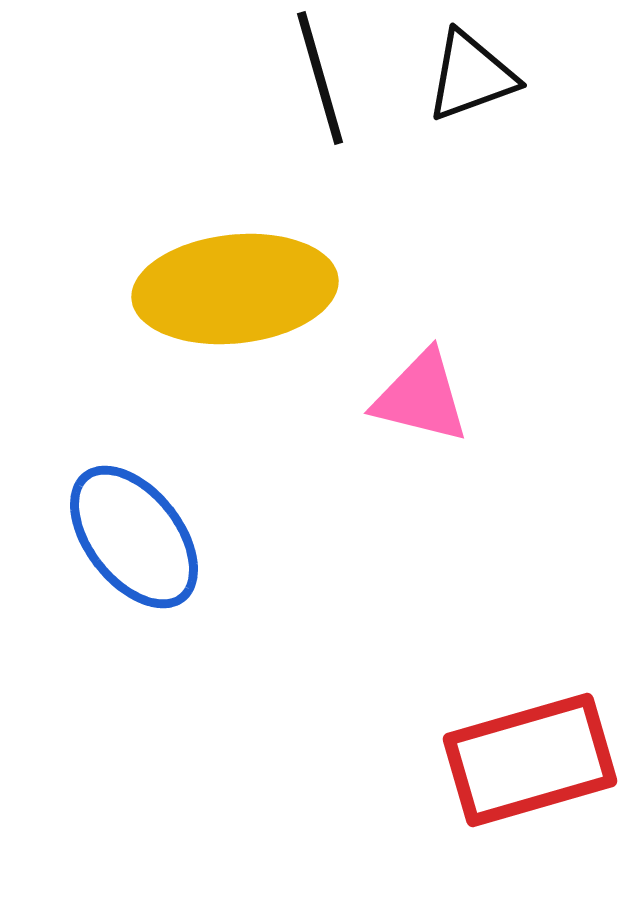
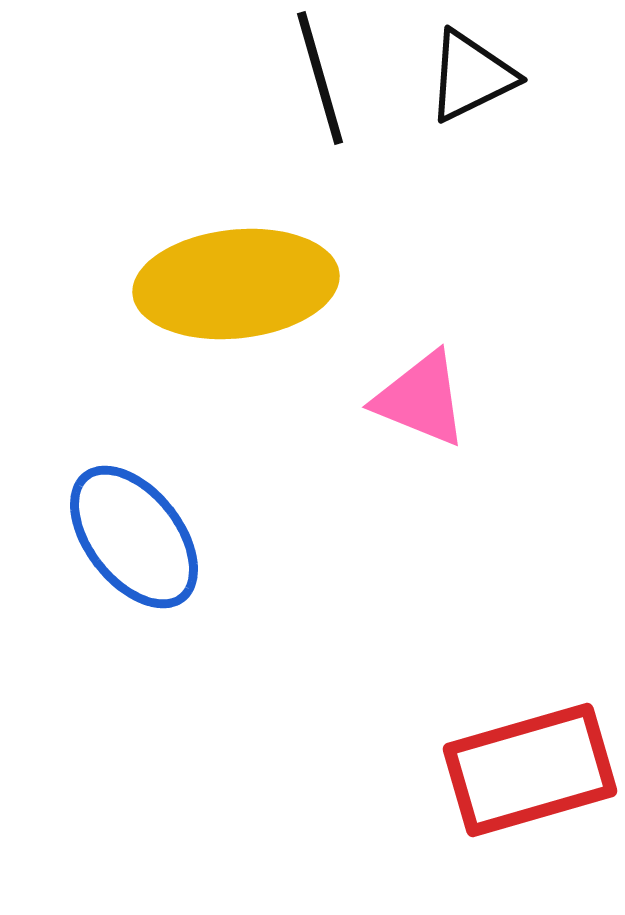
black triangle: rotated 6 degrees counterclockwise
yellow ellipse: moved 1 px right, 5 px up
pink triangle: moved 2 px down; rotated 8 degrees clockwise
red rectangle: moved 10 px down
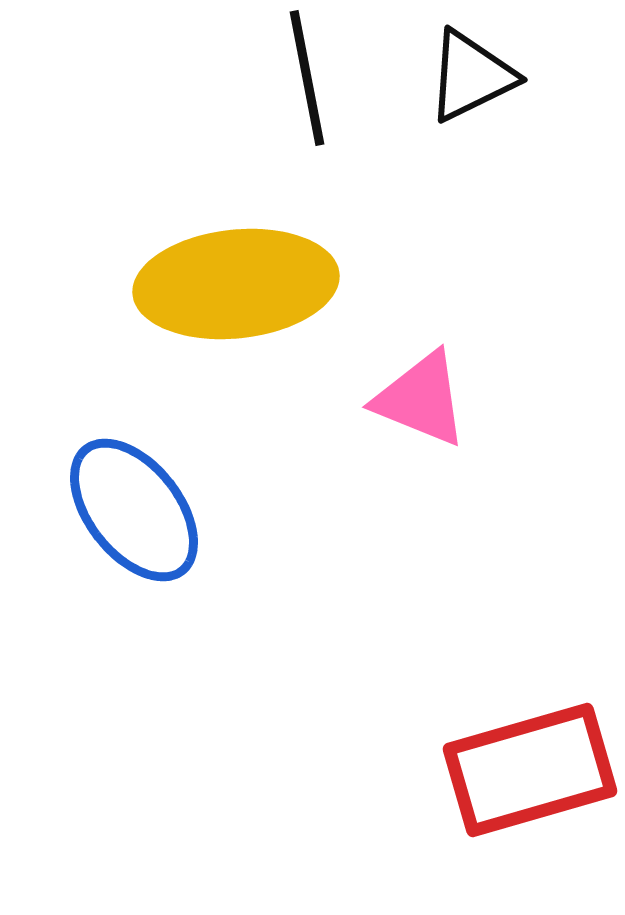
black line: moved 13 px left; rotated 5 degrees clockwise
blue ellipse: moved 27 px up
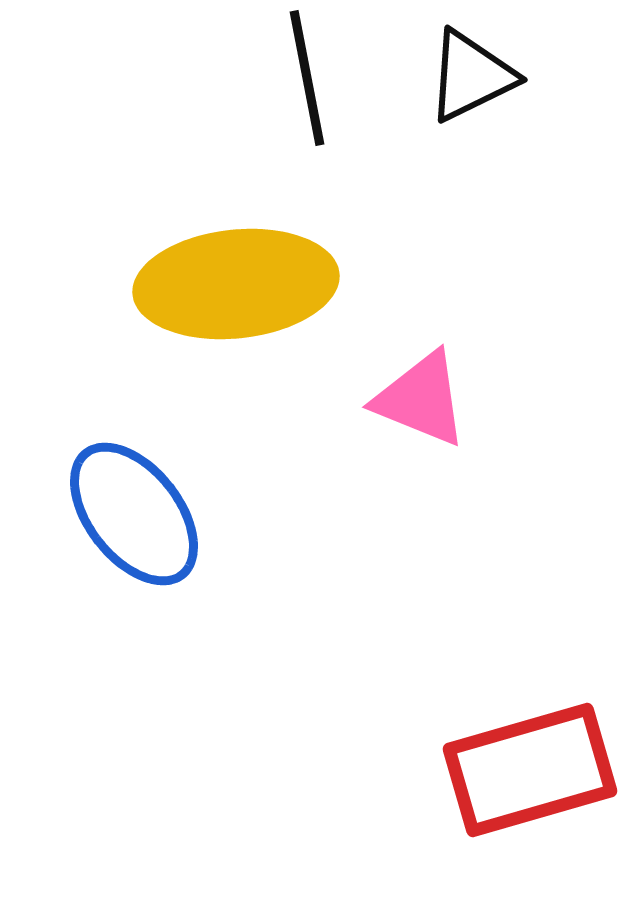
blue ellipse: moved 4 px down
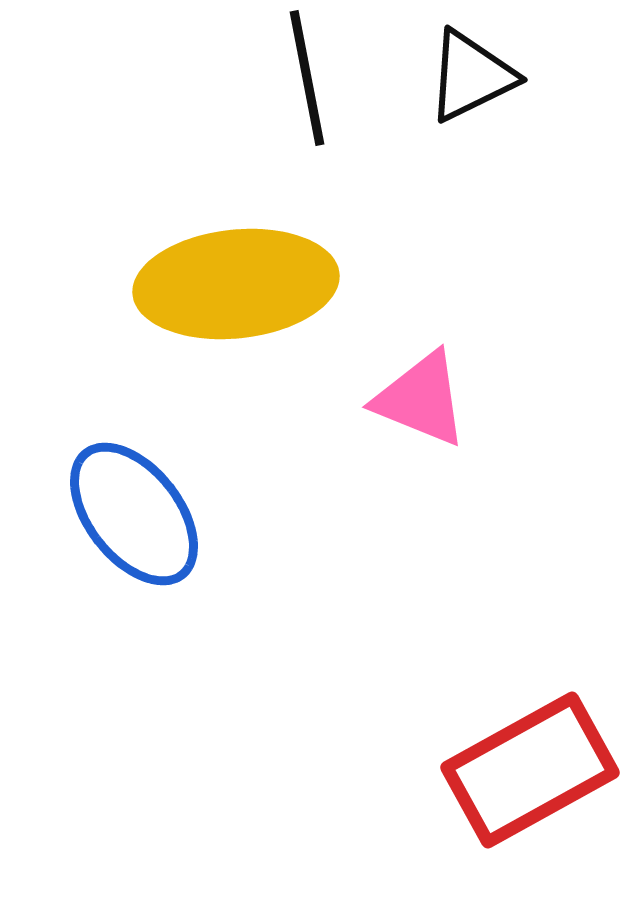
red rectangle: rotated 13 degrees counterclockwise
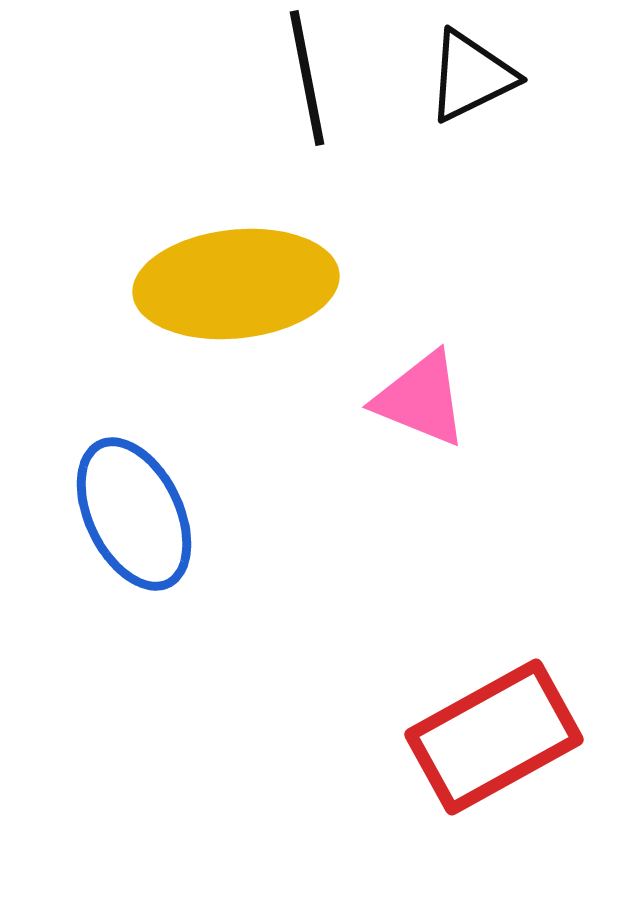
blue ellipse: rotated 12 degrees clockwise
red rectangle: moved 36 px left, 33 px up
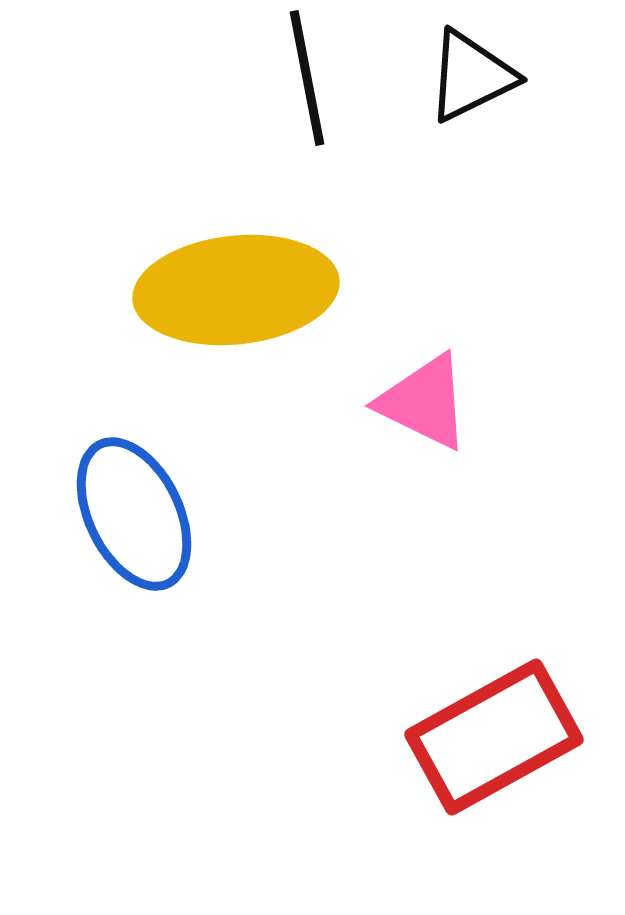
yellow ellipse: moved 6 px down
pink triangle: moved 3 px right, 3 px down; rotated 4 degrees clockwise
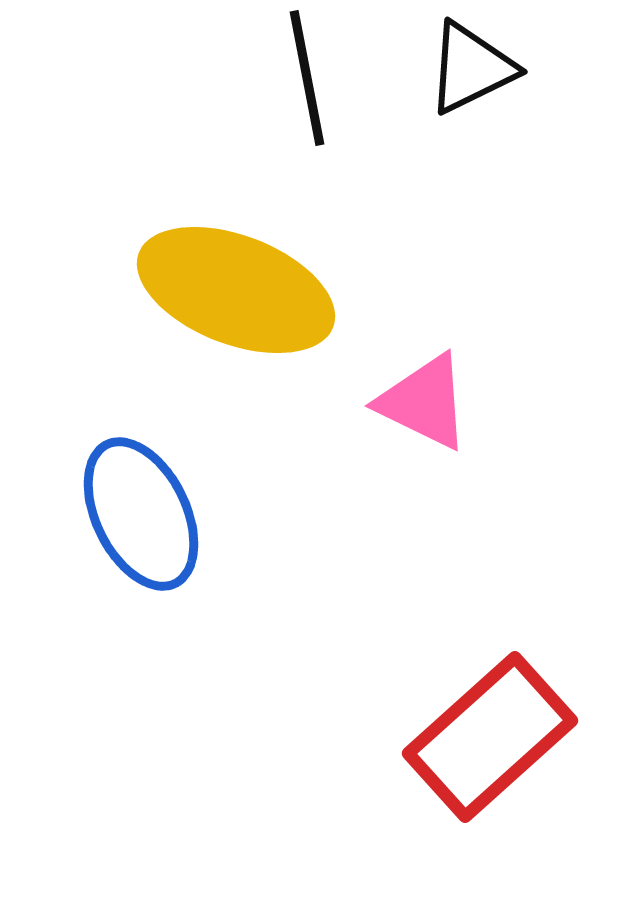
black triangle: moved 8 px up
yellow ellipse: rotated 27 degrees clockwise
blue ellipse: moved 7 px right
red rectangle: moved 4 px left; rotated 13 degrees counterclockwise
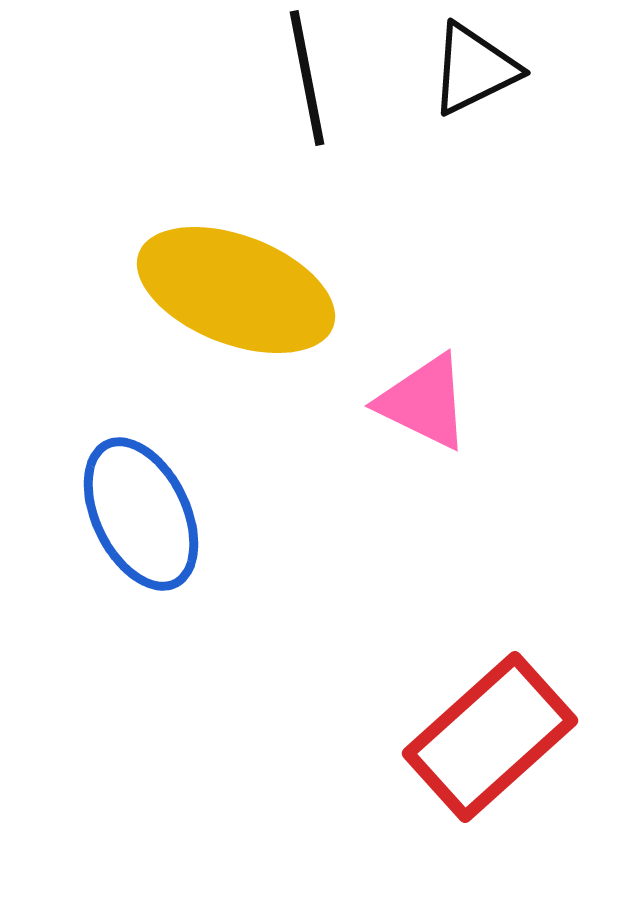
black triangle: moved 3 px right, 1 px down
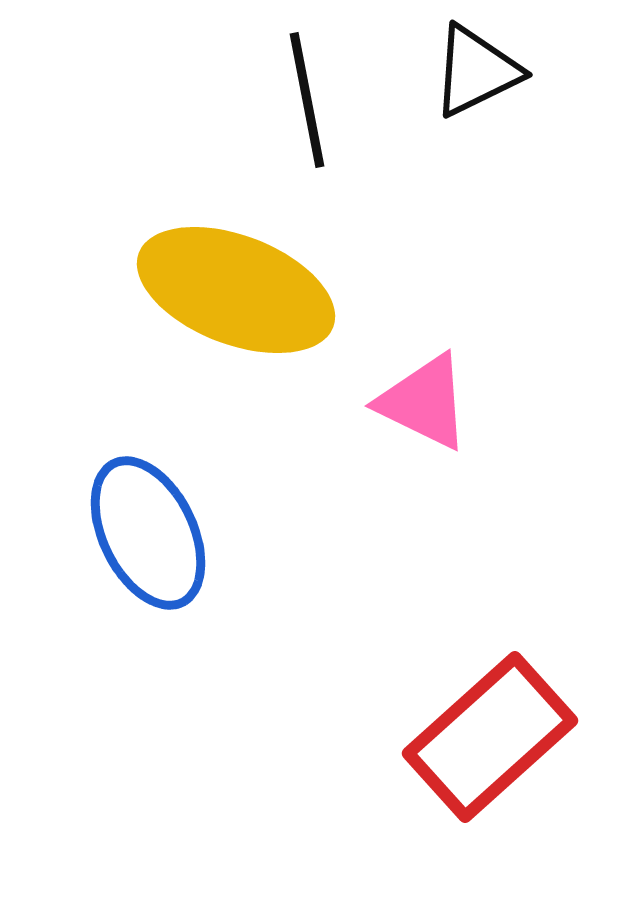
black triangle: moved 2 px right, 2 px down
black line: moved 22 px down
blue ellipse: moved 7 px right, 19 px down
